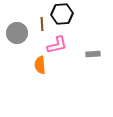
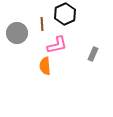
black hexagon: moved 3 px right; rotated 20 degrees counterclockwise
gray rectangle: rotated 64 degrees counterclockwise
orange semicircle: moved 5 px right, 1 px down
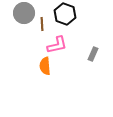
black hexagon: rotated 15 degrees counterclockwise
gray circle: moved 7 px right, 20 px up
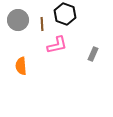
gray circle: moved 6 px left, 7 px down
orange semicircle: moved 24 px left
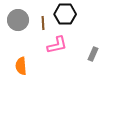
black hexagon: rotated 20 degrees counterclockwise
brown line: moved 1 px right, 1 px up
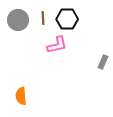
black hexagon: moved 2 px right, 5 px down
brown line: moved 5 px up
gray rectangle: moved 10 px right, 8 px down
orange semicircle: moved 30 px down
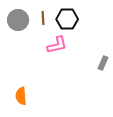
gray rectangle: moved 1 px down
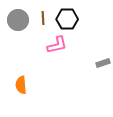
gray rectangle: rotated 48 degrees clockwise
orange semicircle: moved 11 px up
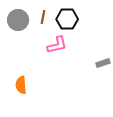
brown line: moved 1 px up; rotated 16 degrees clockwise
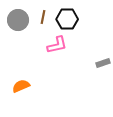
orange semicircle: moved 1 px down; rotated 72 degrees clockwise
